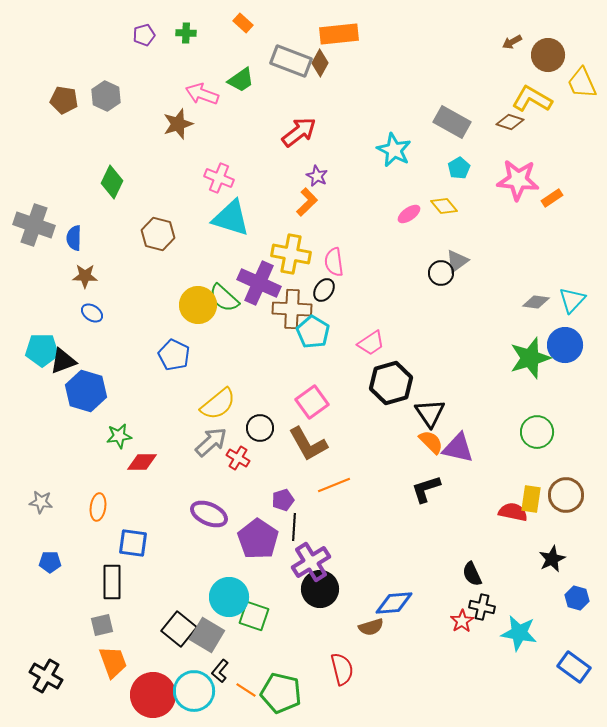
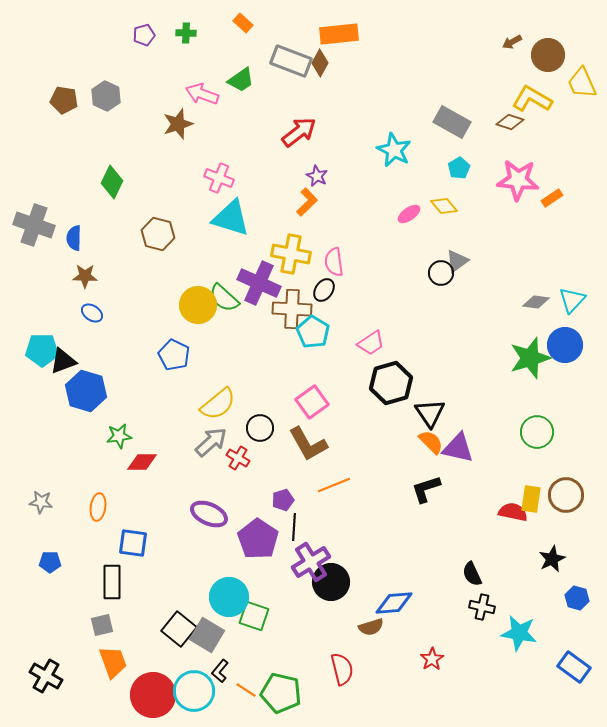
black circle at (320, 589): moved 11 px right, 7 px up
red star at (462, 621): moved 30 px left, 38 px down
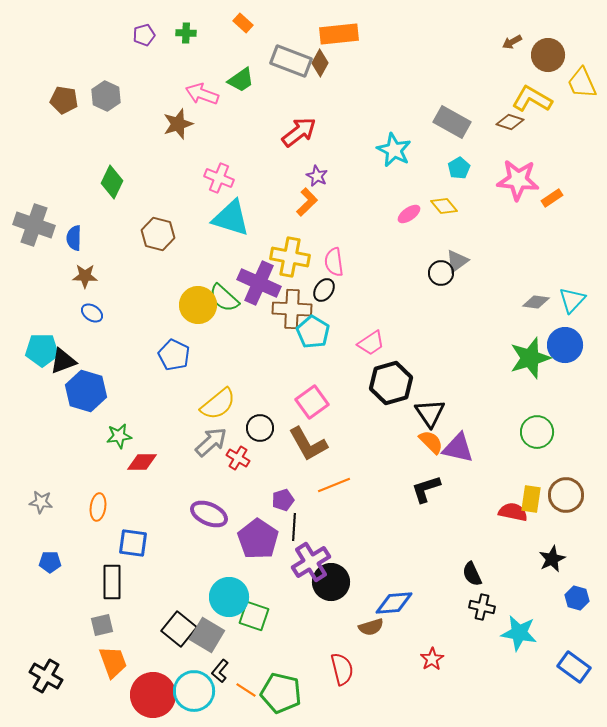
yellow cross at (291, 254): moved 1 px left, 3 px down
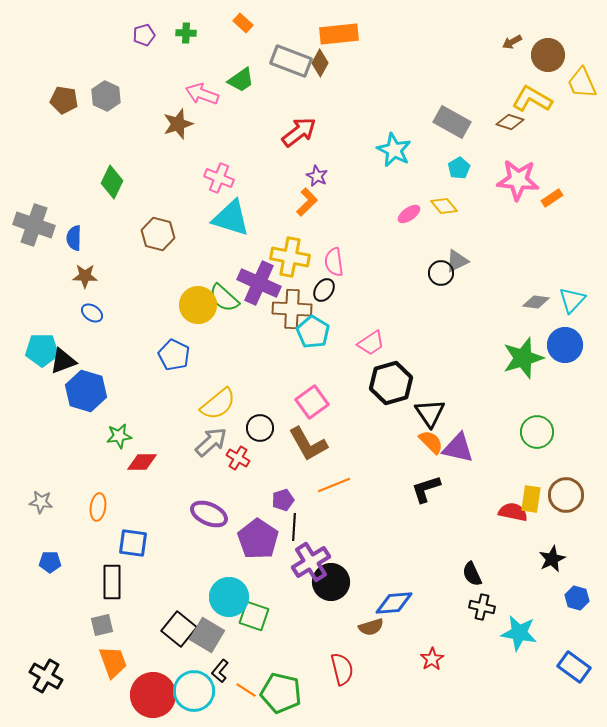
gray triangle at (457, 261): rotated 10 degrees clockwise
green star at (530, 358): moved 7 px left
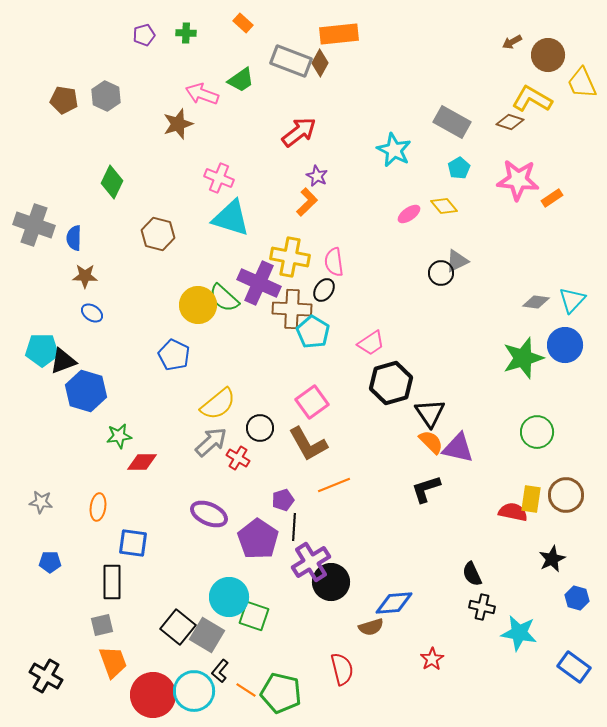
black square at (179, 629): moved 1 px left, 2 px up
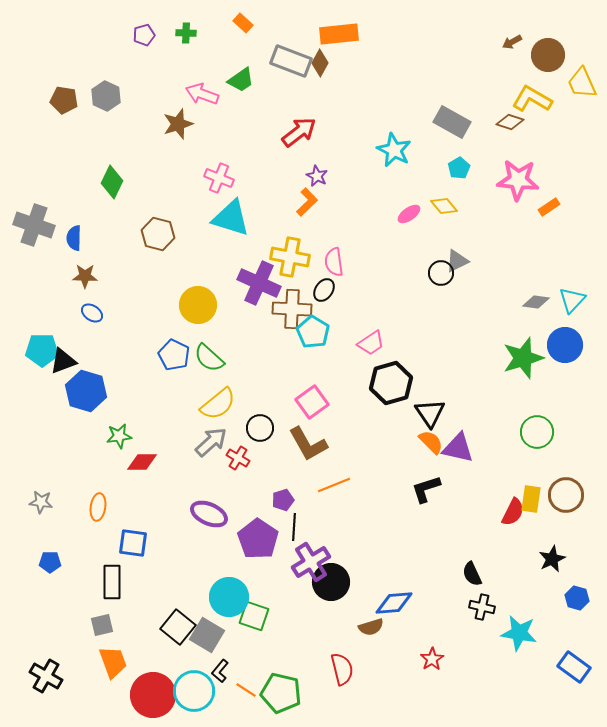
orange rectangle at (552, 198): moved 3 px left, 9 px down
green semicircle at (224, 298): moved 15 px left, 60 px down
red semicircle at (513, 512): rotated 104 degrees clockwise
